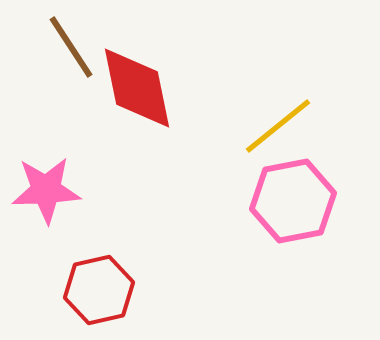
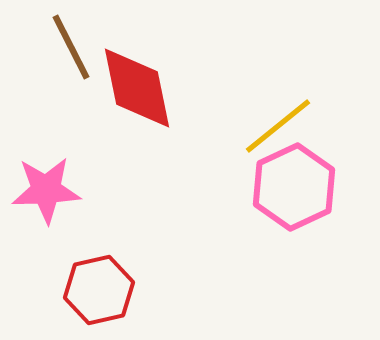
brown line: rotated 6 degrees clockwise
pink hexagon: moved 1 px right, 14 px up; rotated 14 degrees counterclockwise
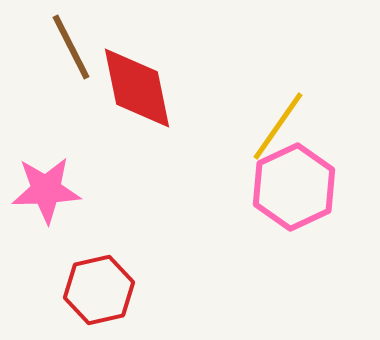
yellow line: rotated 16 degrees counterclockwise
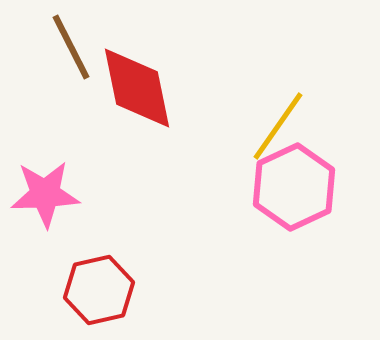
pink star: moved 1 px left, 4 px down
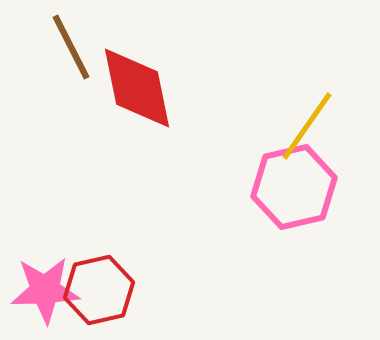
yellow line: moved 29 px right
pink hexagon: rotated 12 degrees clockwise
pink star: moved 96 px down
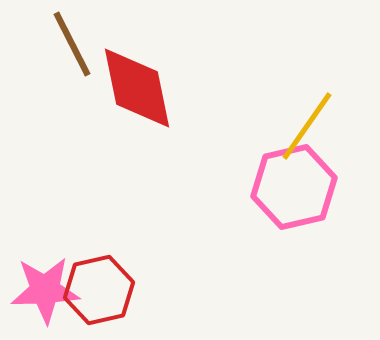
brown line: moved 1 px right, 3 px up
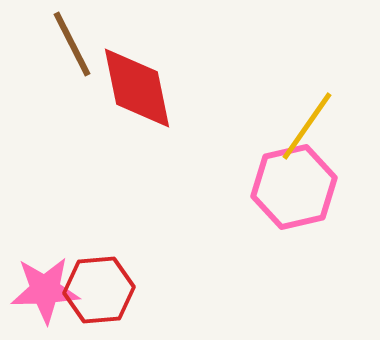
red hexagon: rotated 8 degrees clockwise
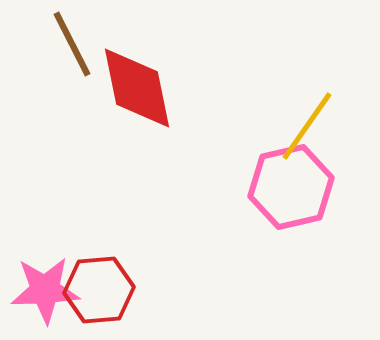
pink hexagon: moved 3 px left
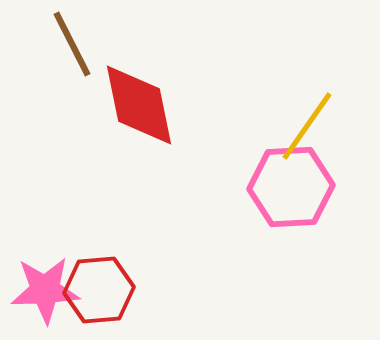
red diamond: moved 2 px right, 17 px down
pink hexagon: rotated 10 degrees clockwise
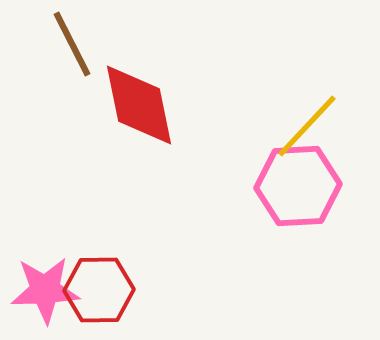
yellow line: rotated 8 degrees clockwise
pink hexagon: moved 7 px right, 1 px up
red hexagon: rotated 4 degrees clockwise
